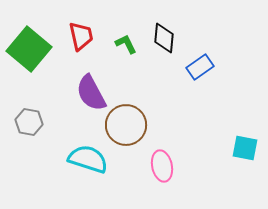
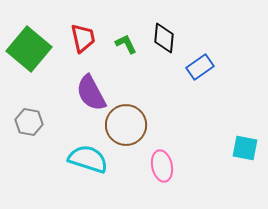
red trapezoid: moved 2 px right, 2 px down
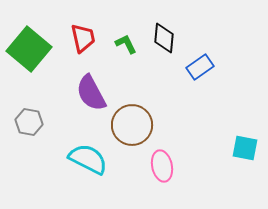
brown circle: moved 6 px right
cyan semicircle: rotated 9 degrees clockwise
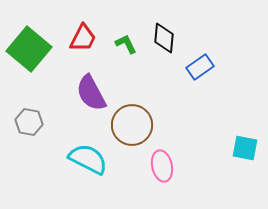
red trapezoid: rotated 40 degrees clockwise
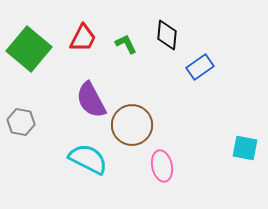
black diamond: moved 3 px right, 3 px up
purple semicircle: moved 7 px down
gray hexagon: moved 8 px left
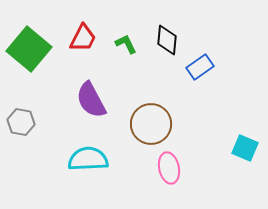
black diamond: moved 5 px down
brown circle: moved 19 px right, 1 px up
cyan square: rotated 12 degrees clockwise
cyan semicircle: rotated 30 degrees counterclockwise
pink ellipse: moved 7 px right, 2 px down
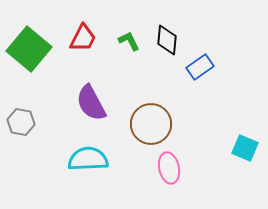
green L-shape: moved 3 px right, 3 px up
purple semicircle: moved 3 px down
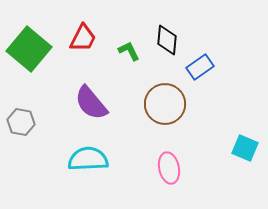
green L-shape: moved 10 px down
purple semicircle: rotated 12 degrees counterclockwise
brown circle: moved 14 px right, 20 px up
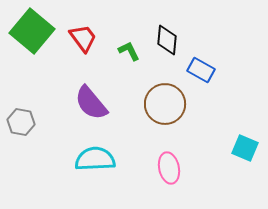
red trapezoid: rotated 64 degrees counterclockwise
green square: moved 3 px right, 18 px up
blue rectangle: moved 1 px right, 3 px down; rotated 64 degrees clockwise
cyan semicircle: moved 7 px right
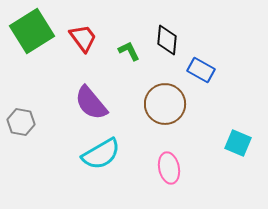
green square: rotated 18 degrees clockwise
cyan square: moved 7 px left, 5 px up
cyan semicircle: moved 6 px right, 5 px up; rotated 153 degrees clockwise
